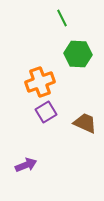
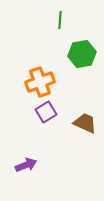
green line: moved 2 px left, 2 px down; rotated 30 degrees clockwise
green hexagon: moved 4 px right; rotated 12 degrees counterclockwise
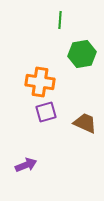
orange cross: rotated 28 degrees clockwise
purple square: rotated 15 degrees clockwise
